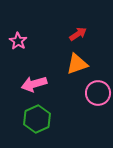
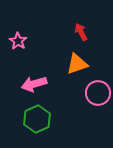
red arrow: moved 3 px right, 2 px up; rotated 84 degrees counterclockwise
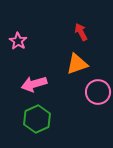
pink circle: moved 1 px up
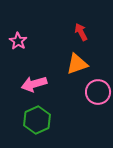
green hexagon: moved 1 px down
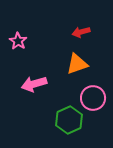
red arrow: rotated 78 degrees counterclockwise
pink circle: moved 5 px left, 6 px down
green hexagon: moved 32 px right
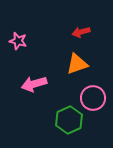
pink star: rotated 18 degrees counterclockwise
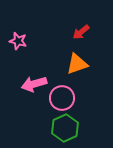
red arrow: rotated 24 degrees counterclockwise
pink circle: moved 31 px left
green hexagon: moved 4 px left, 8 px down
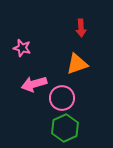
red arrow: moved 4 px up; rotated 54 degrees counterclockwise
pink star: moved 4 px right, 7 px down
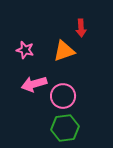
pink star: moved 3 px right, 2 px down
orange triangle: moved 13 px left, 13 px up
pink circle: moved 1 px right, 2 px up
green hexagon: rotated 16 degrees clockwise
